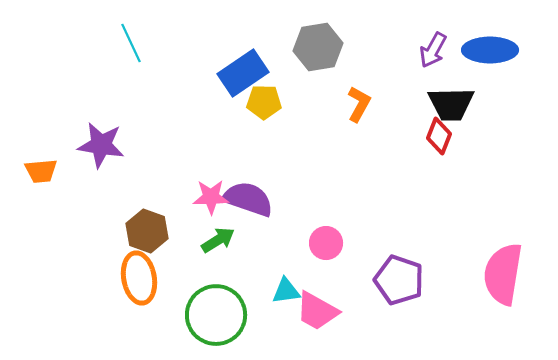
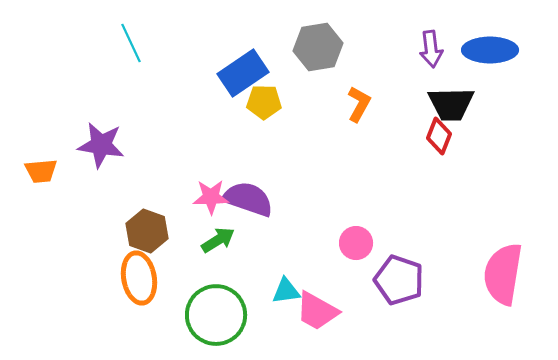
purple arrow: moved 2 px left, 1 px up; rotated 36 degrees counterclockwise
pink circle: moved 30 px right
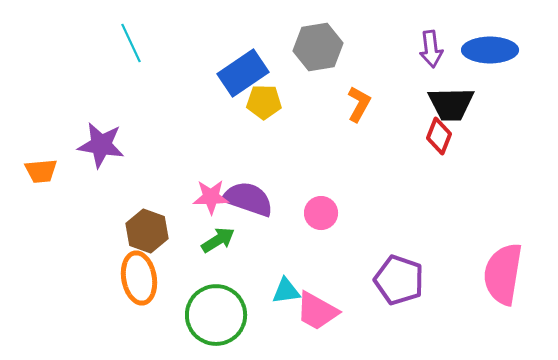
pink circle: moved 35 px left, 30 px up
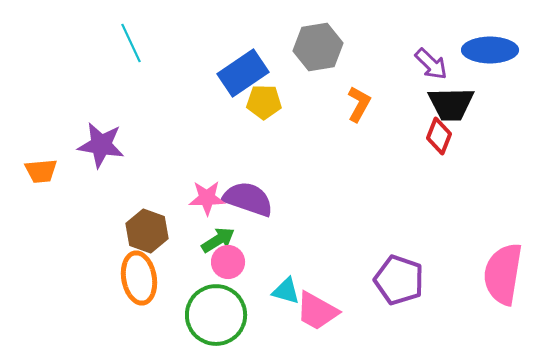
purple arrow: moved 15 px down; rotated 39 degrees counterclockwise
pink star: moved 4 px left, 1 px down
pink circle: moved 93 px left, 49 px down
cyan triangle: rotated 24 degrees clockwise
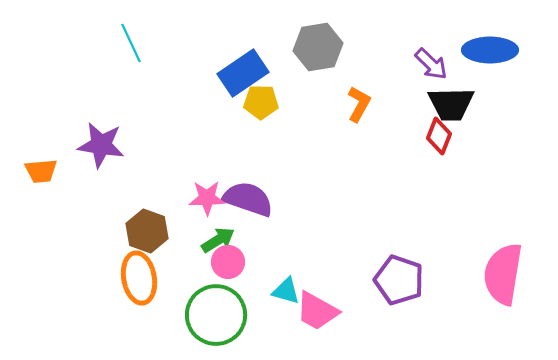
yellow pentagon: moved 3 px left
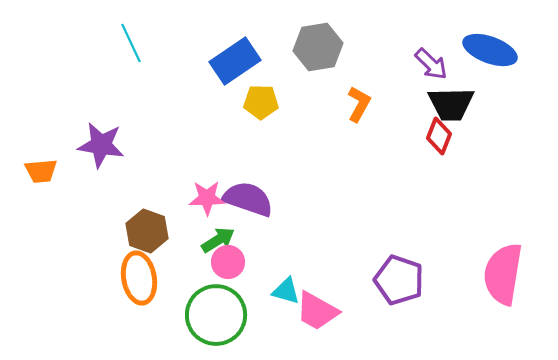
blue ellipse: rotated 20 degrees clockwise
blue rectangle: moved 8 px left, 12 px up
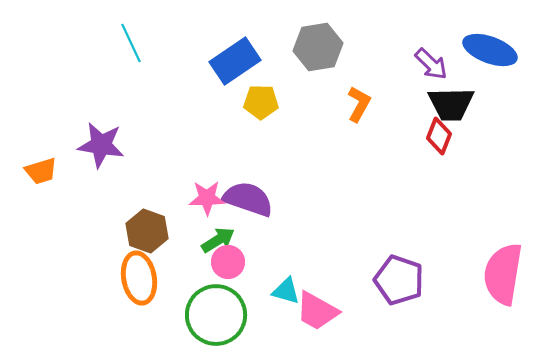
orange trapezoid: rotated 12 degrees counterclockwise
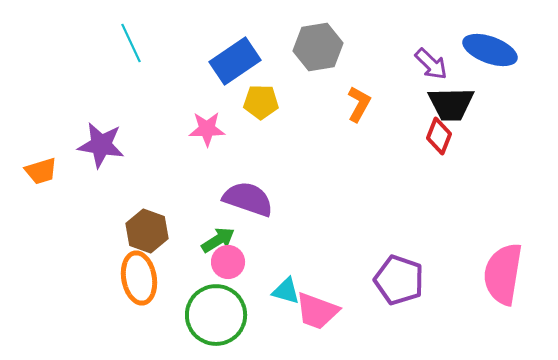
pink star: moved 69 px up
pink trapezoid: rotated 9 degrees counterclockwise
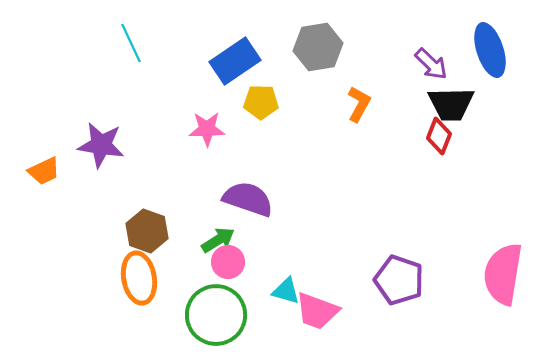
blue ellipse: rotated 52 degrees clockwise
orange trapezoid: moved 3 px right; rotated 8 degrees counterclockwise
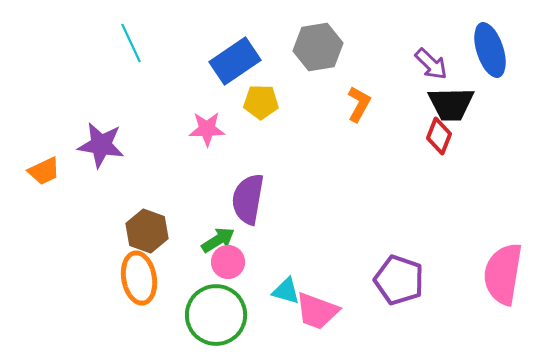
purple semicircle: rotated 99 degrees counterclockwise
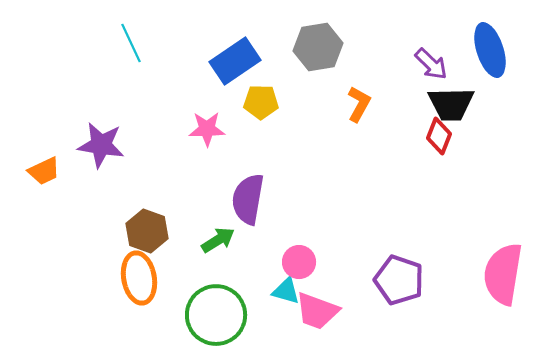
pink circle: moved 71 px right
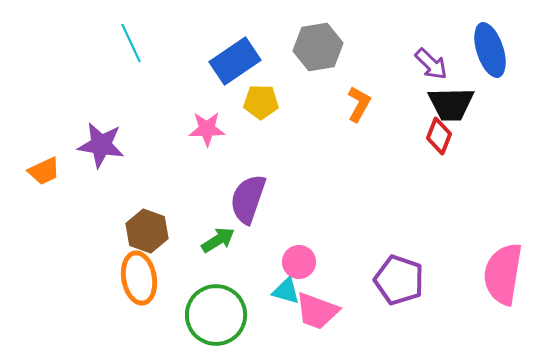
purple semicircle: rotated 9 degrees clockwise
